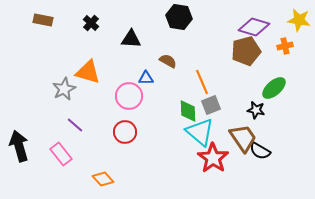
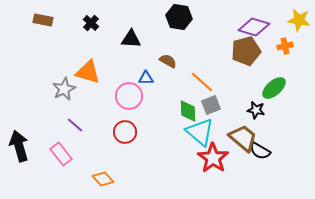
orange line: rotated 25 degrees counterclockwise
brown trapezoid: rotated 16 degrees counterclockwise
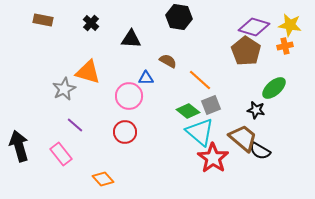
yellow star: moved 9 px left, 5 px down
brown pentagon: rotated 24 degrees counterclockwise
orange line: moved 2 px left, 2 px up
green diamond: rotated 50 degrees counterclockwise
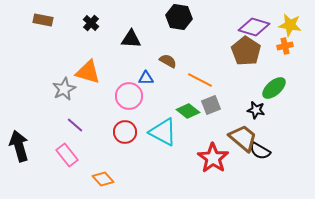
orange line: rotated 15 degrees counterclockwise
cyan triangle: moved 37 px left; rotated 12 degrees counterclockwise
pink rectangle: moved 6 px right, 1 px down
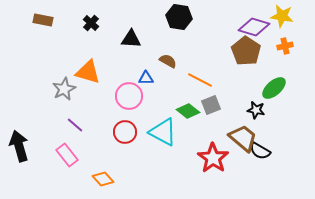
yellow star: moved 8 px left, 9 px up
